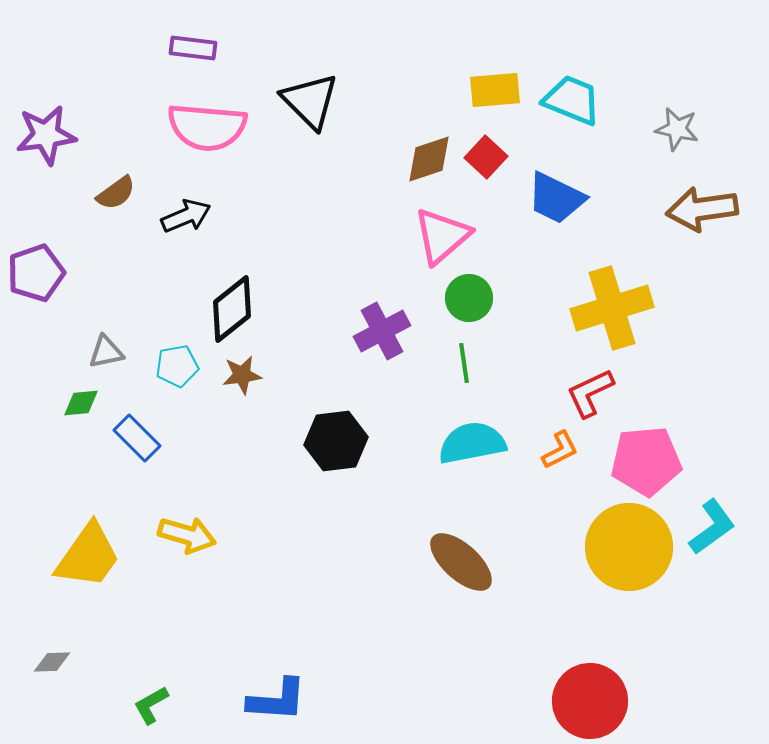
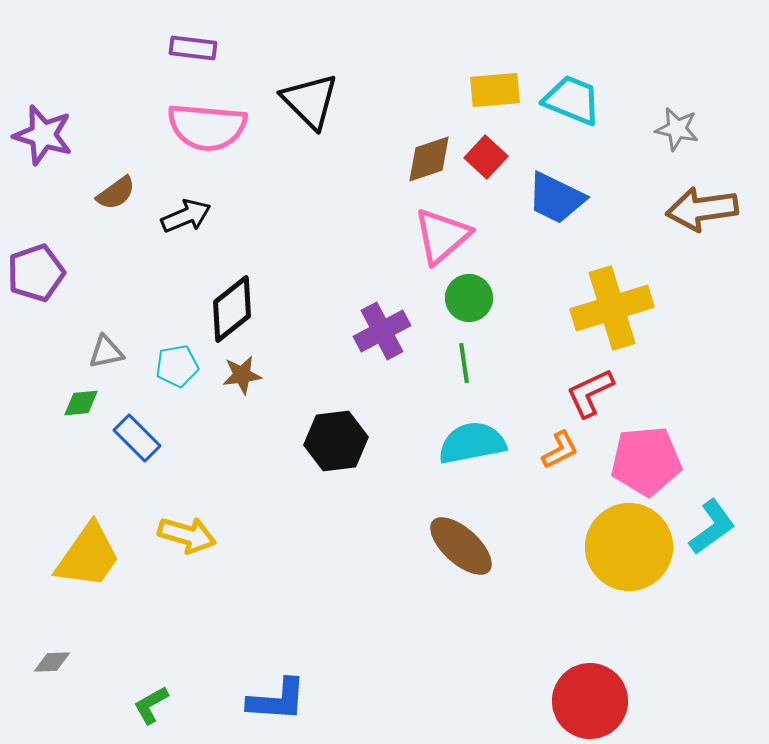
purple star: moved 3 px left; rotated 24 degrees clockwise
brown ellipse: moved 16 px up
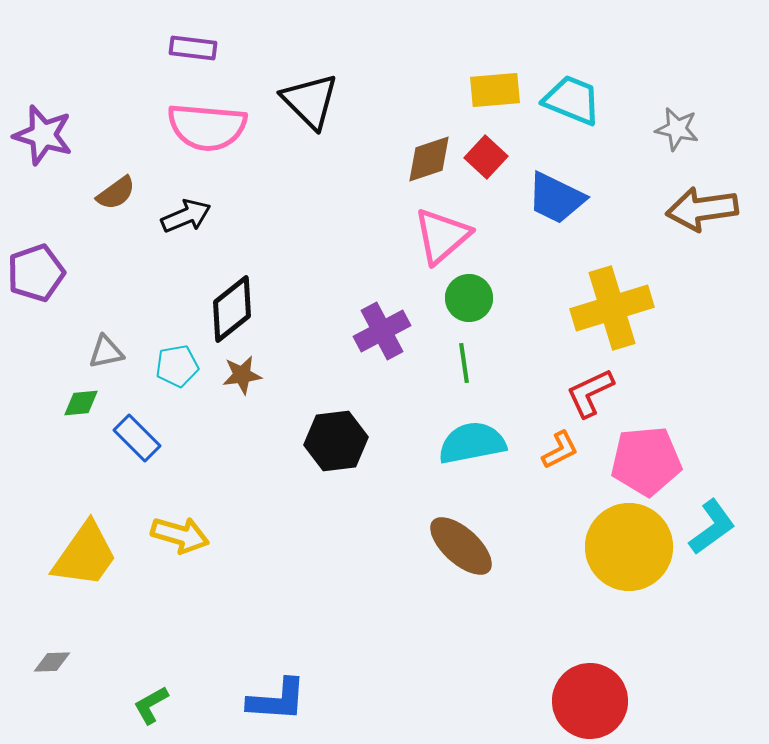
yellow arrow: moved 7 px left
yellow trapezoid: moved 3 px left, 1 px up
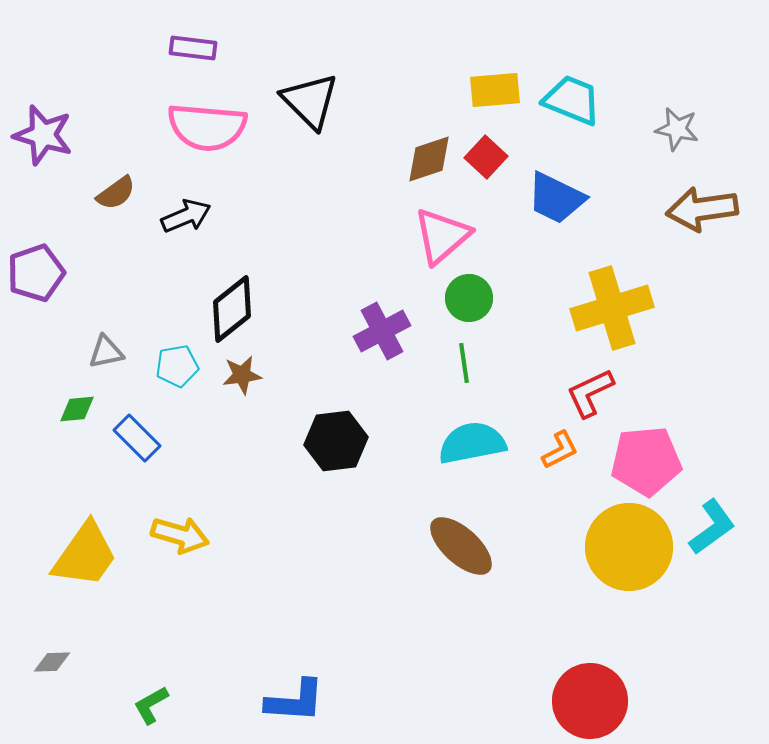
green diamond: moved 4 px left, 6 px down
blue L-shape: moved 18 px right, 1 px down
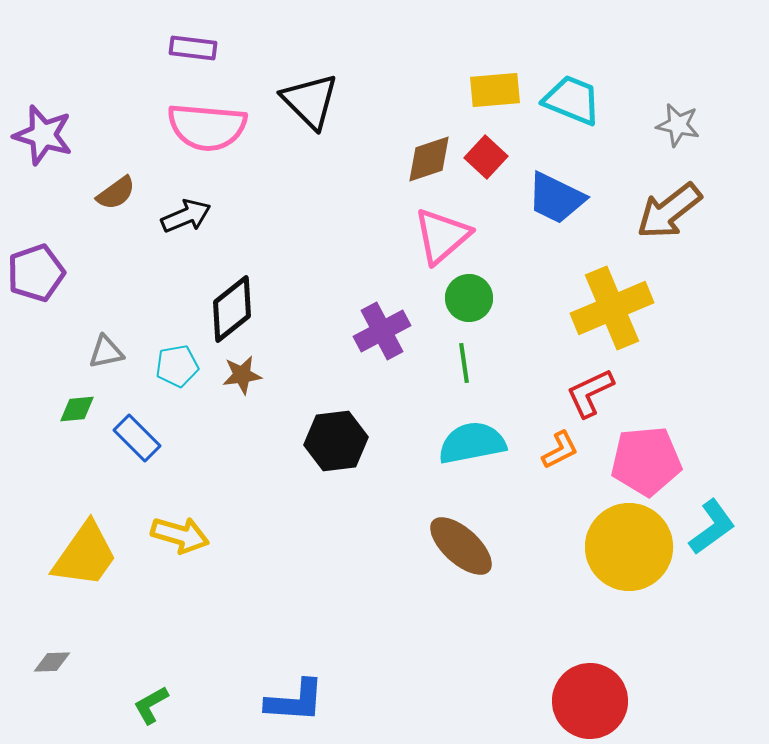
gray star: moved 1 px right, 4 px up
brown arrow: moved 33 px left, 2 px down; rotated 30 degrees counterclockwise
yellow cross: rotated 6 degrees counterclockwise
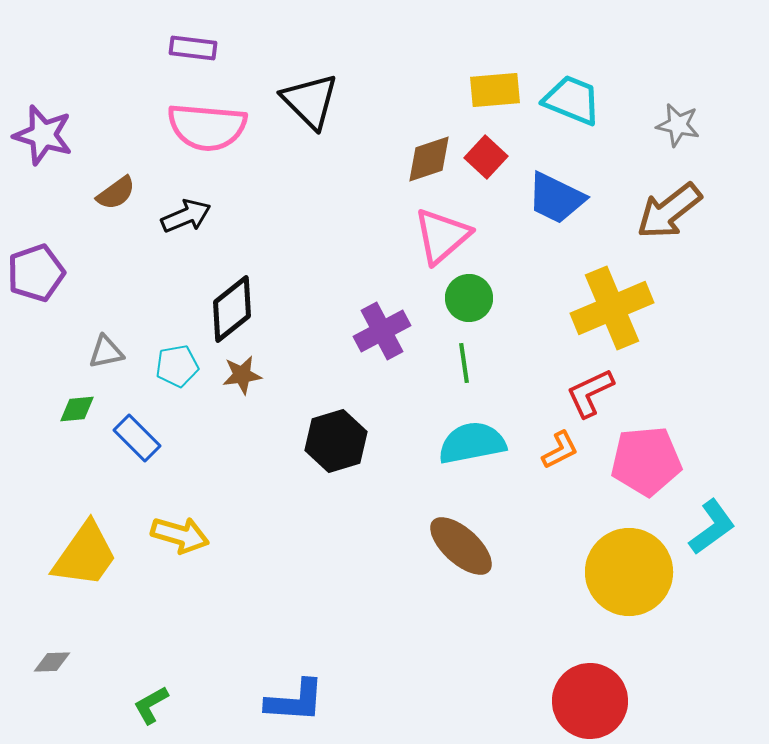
black hexagon: rotated 10 degrees counterclockwise
yellow circle: moved 25 px down
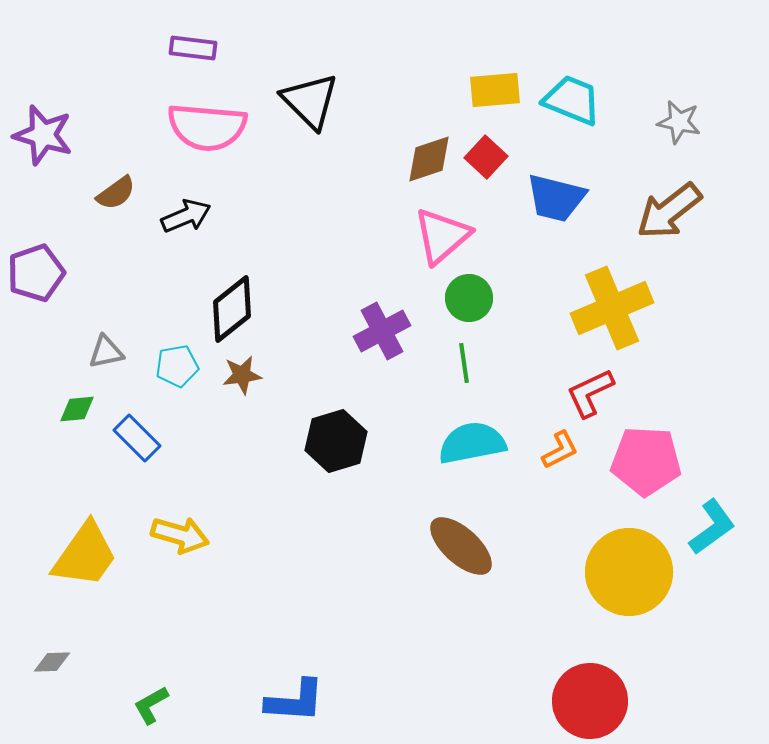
gray star: moved 1 px right, 3 px up
blue trapezoid: rotated 12 degrees counterclockwise
pink pentagon: rotated 8 degrees clockwise
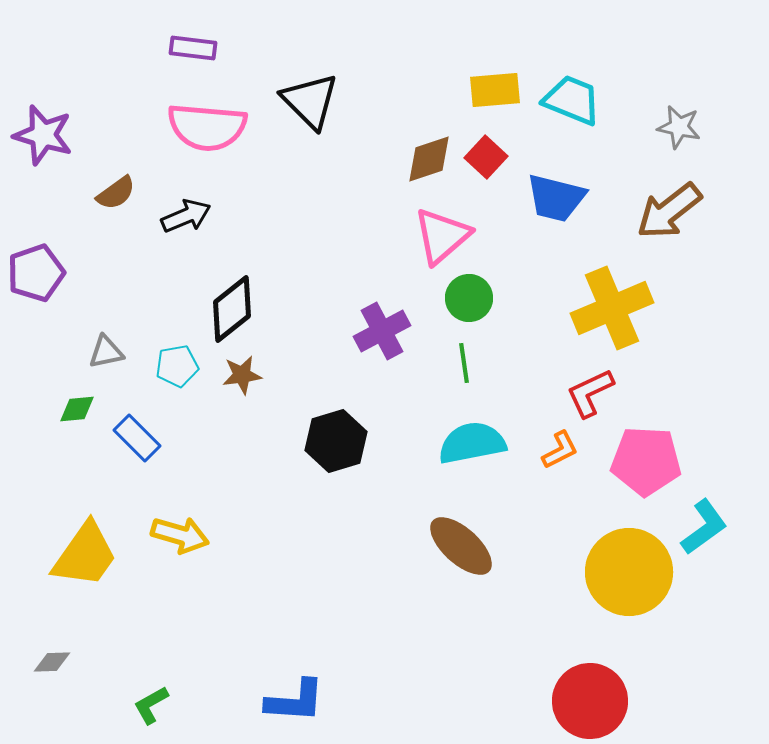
gray star: moved 5 px down
cyan L-shape: moved 8 px left
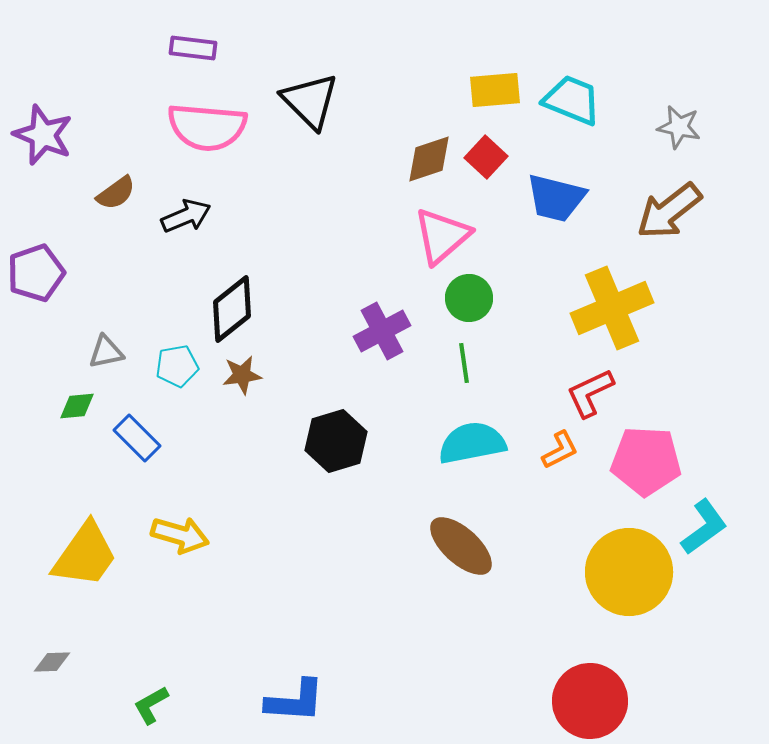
purple star: rotated 6 degrees clockwise
green diamond: moved 3 px up
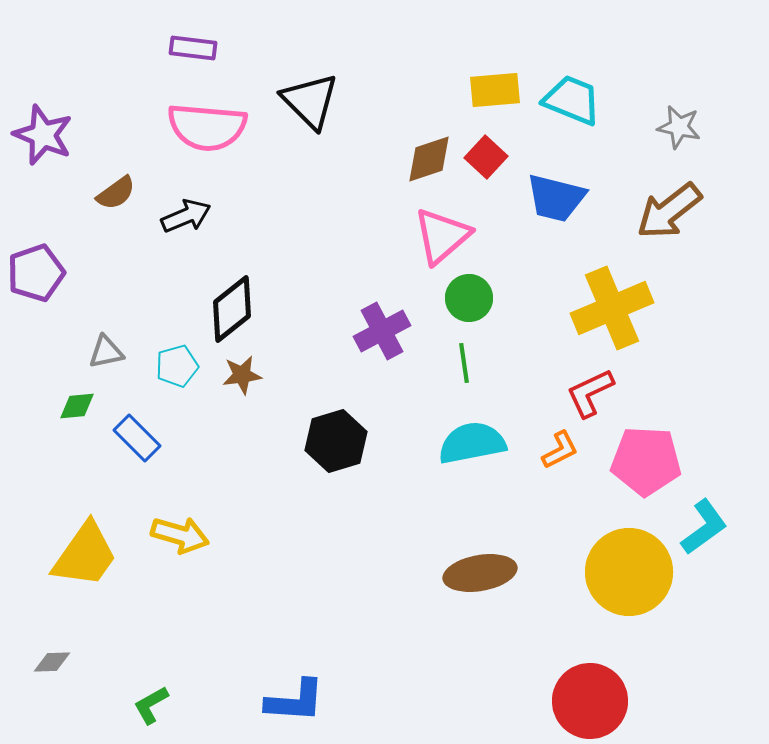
cyan pentagon: rotated 6 degrees counterclockwise
brown ellipse: moved 19 px right, 27 px down; rotated 52 degrees counterclockwise
